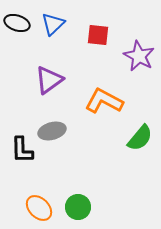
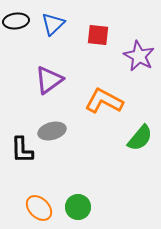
black ellipse: moved 1 px left, 2 px up; rotated 25 degrees counterclockwise
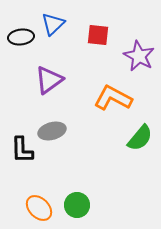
black ellipse: moved 5 px right, 16 px down
orange L-shape: moved 9 px right, 3 px up
green circle: moved 1 px left, 2 px up
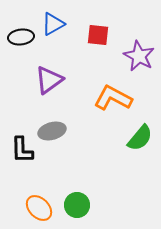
blue triangle: rotated 15 degrees clockwise
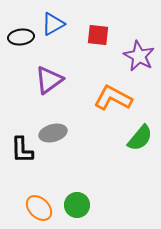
gray ellipse: moved 1 px right, 2 px down
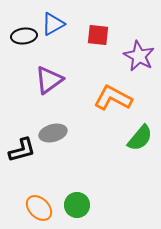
black ellipse: moved 3 px right, 1 px up
black L-shape: rotated 104 degrees counterclockwise
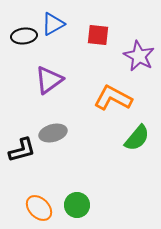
green semicircle: moved 3 px left
